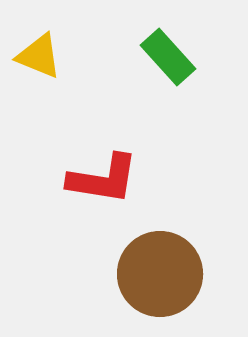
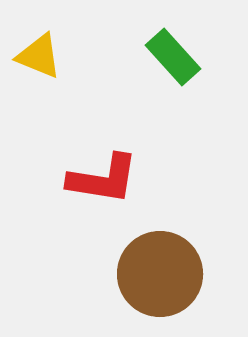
green rectangle: moved 5 px right
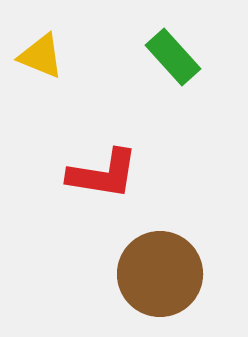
yellow triangle: moved 2 px right
red L-shape: moved 5 px up
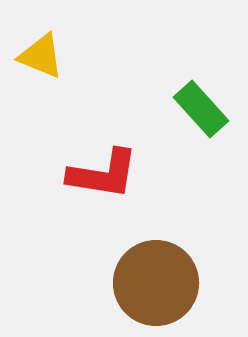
green rectangle: moved 28 px right, 52 px down
brown circle: moved 4 px left, 9 px down
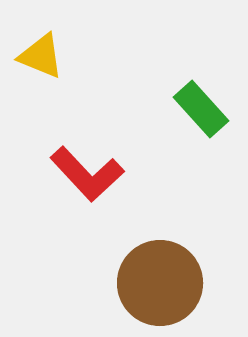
red L-shape: moved 16 px left; rotated 38 degrees clockwise
brown circle: moved 4 px right
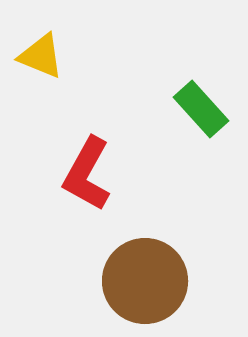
red L-shape: rotated 72 degrees clockwise
brown circle: moved 15 px left, 2 px up
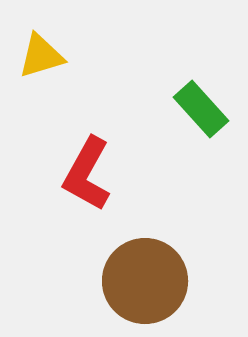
yellow triangle: rotated 39 degrees counterclockwise
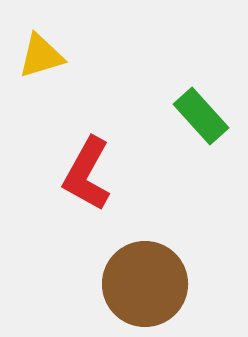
green rectangle: moved 7 px down
brown circle: moved 3 px down
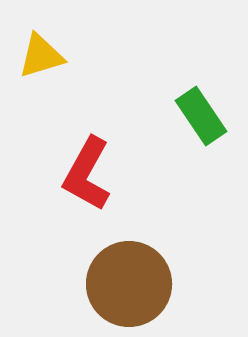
green rectangle: rotated 8 degrees clockwise
brown circle: moved 16 px left
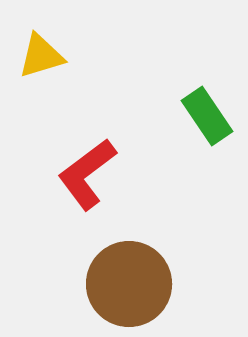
green rectangle: moved 6 px right
red L-shape: rotated 24 degrees clockwise
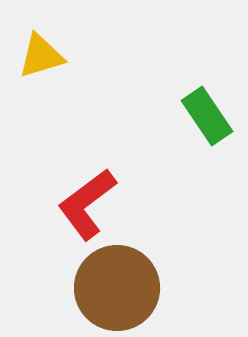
red L-shape: moved 30 px down
brown circle: moved 12 px left, 4 px down
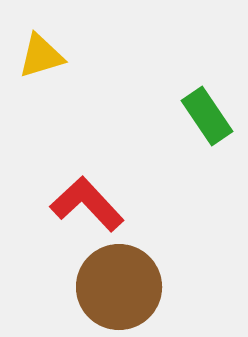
red L-shape: rotated 84 degrees clockwise
brown circle: moved 2 px right, 1 px up
